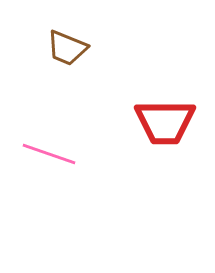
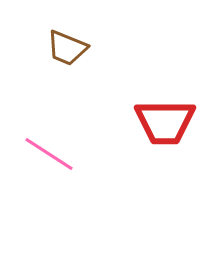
pink line: rotated 14 degrees clockwise
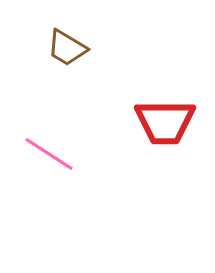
brown trapezoid: rotated 9 degrees clockwise
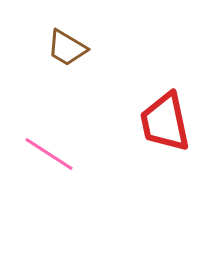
red trapezoid: rotated 78 degrees clockwise
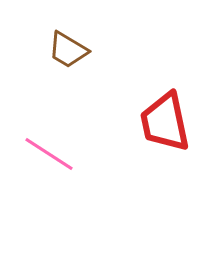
brown trapezoid: moved 1 px right, 2 px down
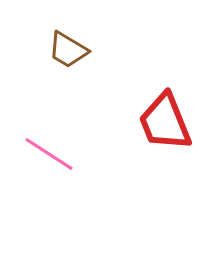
red trapezoid: rotated 10 degrees counterclockwise
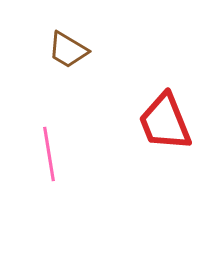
pink line: rotated 48 degrees clockwise
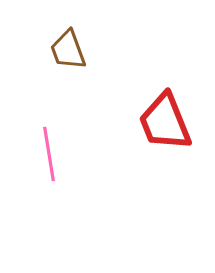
brown trapezoid: rotated 39 degrees clockwise
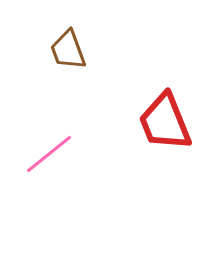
pink line: rotated 60 degrees clockwise
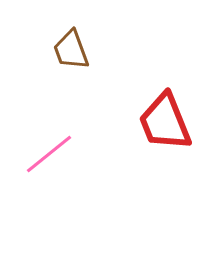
brown trapezoid: moved 3 px right
